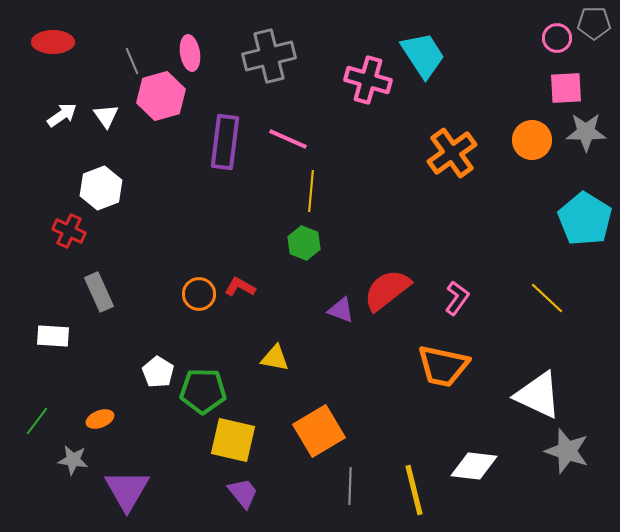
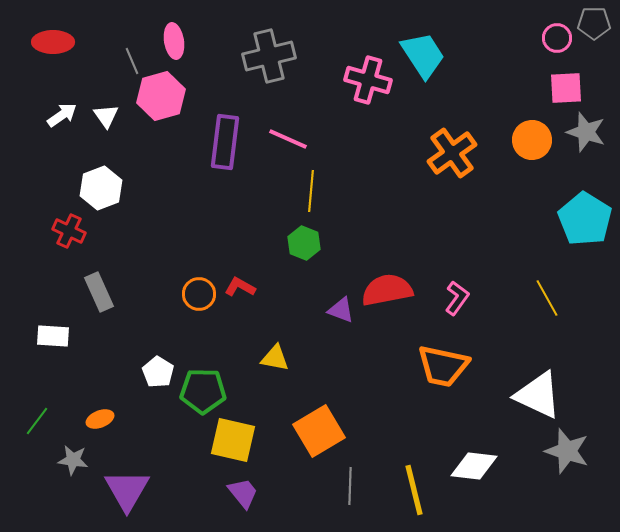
pink ellipse at (190, 53): moved 16 px left, 12 px up
gray star at (586, 132): rotated 18 degrees clockwise
red semicircle at (387, 290): rotated 27 degrees clockwise
yellow line at (547, 298): rotated 18 degrees clockwise
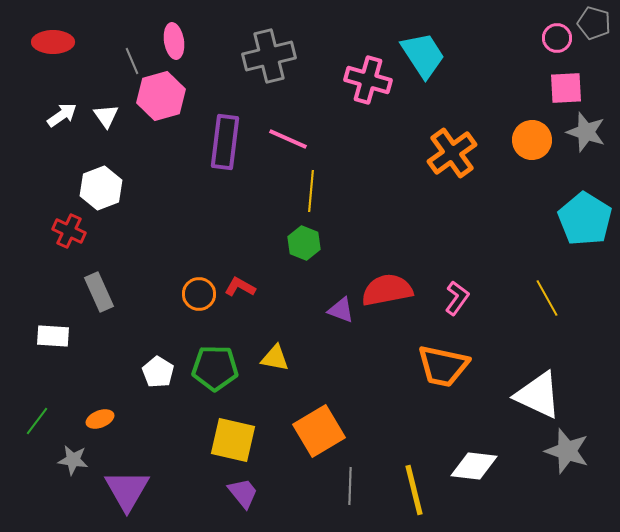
gray pentagon at (594, 23): rotated 16 degrees clockwise
green pentagon at (203, 391): moved 12 px right, 23 px up
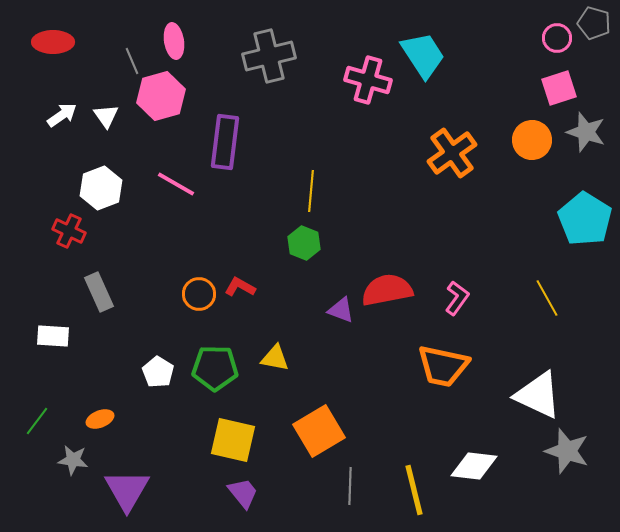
pink square at (566, 88): moved 7 px left; rotated 15 degrees counterclockwise
pink line at (288, 139): moved 112 px left, 45 px down; rotated 6 degrees clockwise
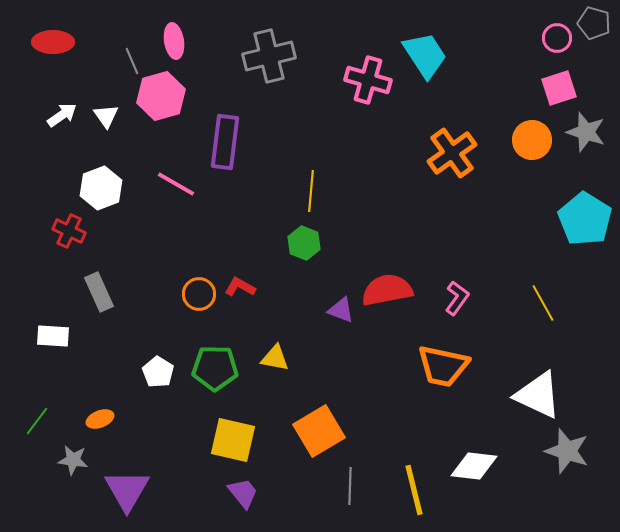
cyan trapezoid at (423, 55): moved 2 px right
yellow line at (547, 298): moved 4 px left, 5 px down
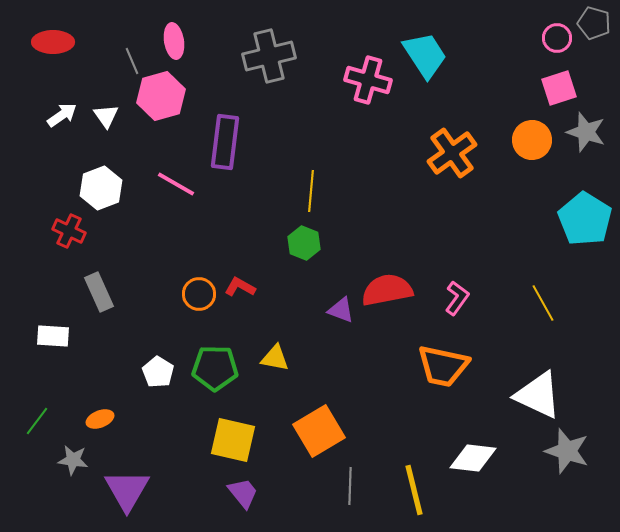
white diamond at (474, 466): moved 1 px left, 8 px up
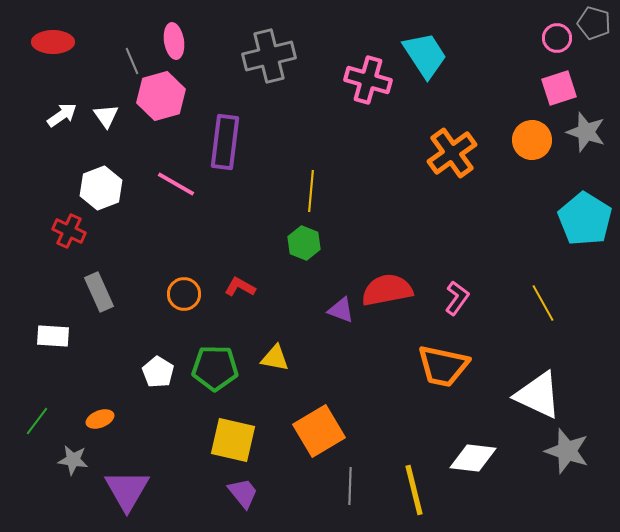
orange circle at (199, 294): moved 15 px left
